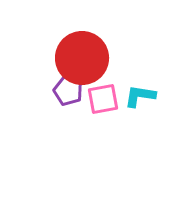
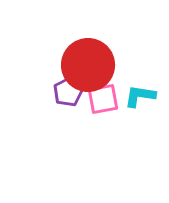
red circle: moved 6 px right, 7 px down
purple pentagon: moved 1 px down; rotated 24 degrees clockwise
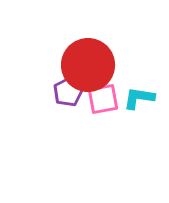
cyan L-shape: moved 1 px left, 2 px down
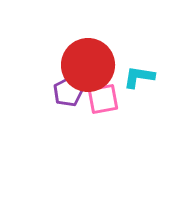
cyan L-shape: moved 21 px up
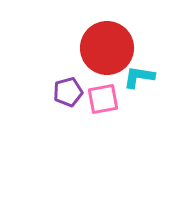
red circle: moved 19 px right, 17 px up
purple pentagon: rotated 12 degrees clockwise
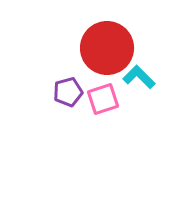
cyan L-shape: rotated 36 degrees clockwise
pink square: rotated 8 degrees counterclockwise
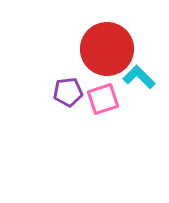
red circle: moved 1 px down
purple pentagon: rotated 8 degrees clockwise
